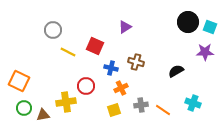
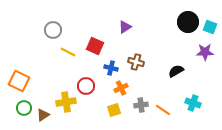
brown triangle: rotated 24 degrees counterclockwise
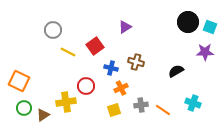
red square: rotated 30 degrees clockwise
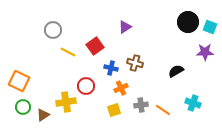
brown cross: moved 1 px left, 1 px down
green circle: moved 1 px left, 1 px up
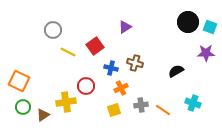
purple star: moved 1 px right, 1 px down
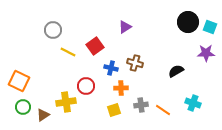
orange cross: rotated 24 degrees clockwise
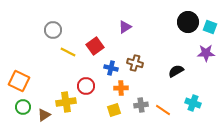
brown triangle: moved 1 px right
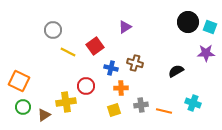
orange line: moved 1 px right, 1 px down; rotated 21 degrees counterclockwise
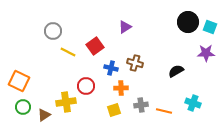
gray circle: moved 1 px down
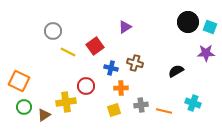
green circle: moved 1 px right
